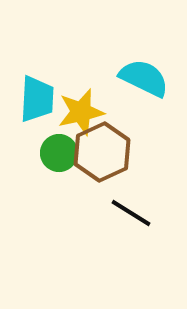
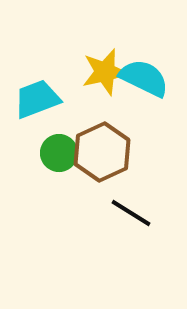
cyan trapezoid: rotated 114 degrees counterclockwise
yellow star: moved 24 px right, 40 px up
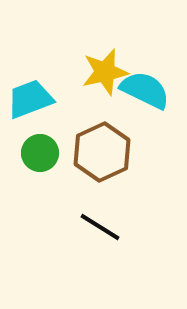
cyan semicircle: moved 1 px right, 12 px down
cyan trapezoid: moved 7 px left
green circle: moved 19 px left
black line: moved 31 px left, 14 px down
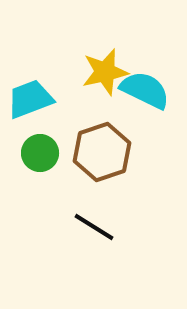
brown hexagon: rotated 6 degrees clockwise
black line: moved 6 px left
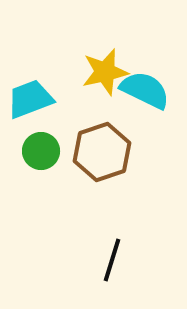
green circle: moved 1 px right, 2 px up
black line: moved 18 px right, 33 px down; rotated 75 degrees clockwise
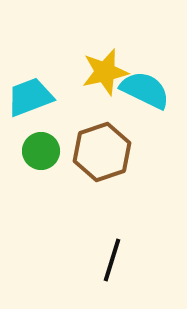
cyan trapezoid: moved 2 px up
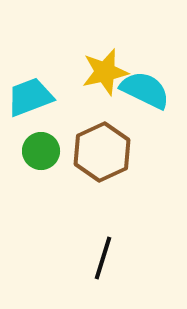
brown hexagon: rotated 6 degrees counterclockwise
black line: moved 9 px left, 2 px up
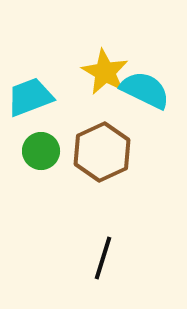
yellow star: rotated 30 degrees counterclockwise
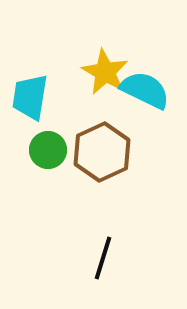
cyan trapezoid: rotated 60 degrees counterclockwise
green circle: moved 7 px right, 1 px up
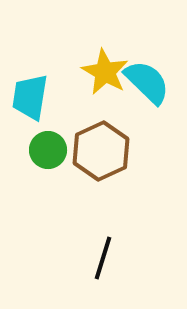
cyan semicircle: moved 2 px right, 8 px up; rotated 18 degrees clockwise
brown hexagon: moved 1 px left, 1 px up
